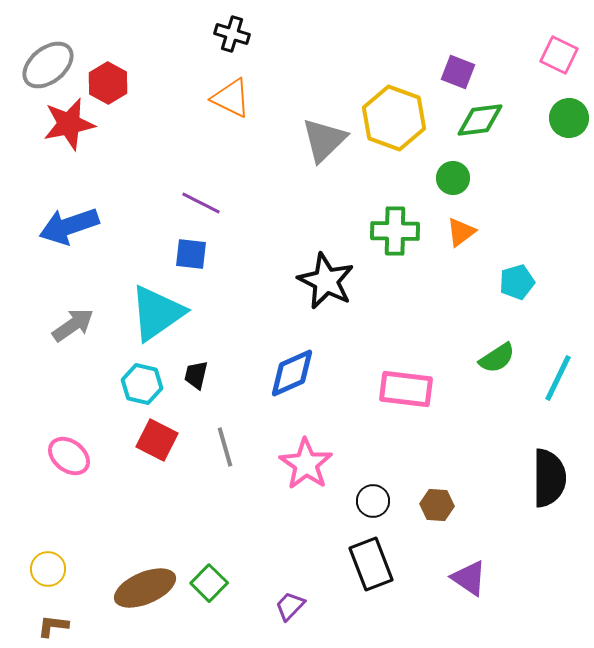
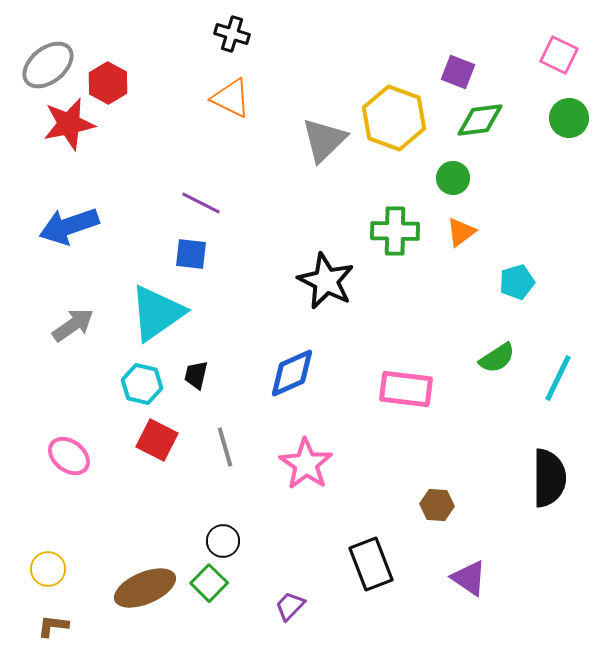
black circle at (373, 501): moved 150 px left, 40 px down
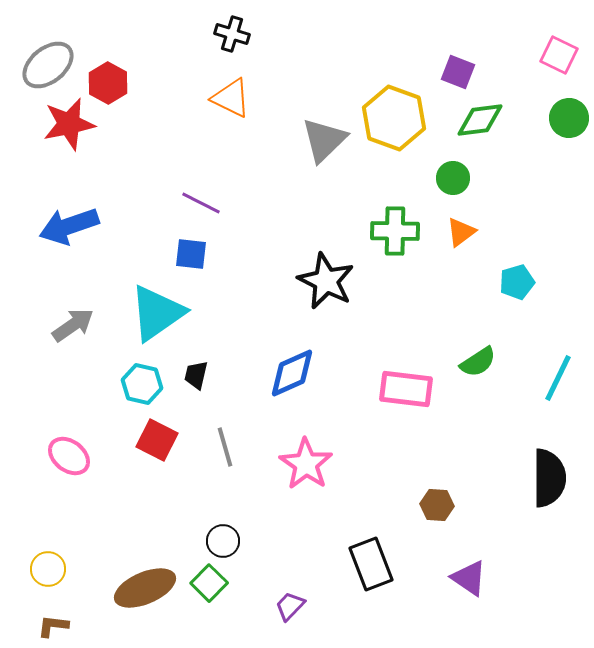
green semicircle at (497, 358): moved 19 px left, 4 px down
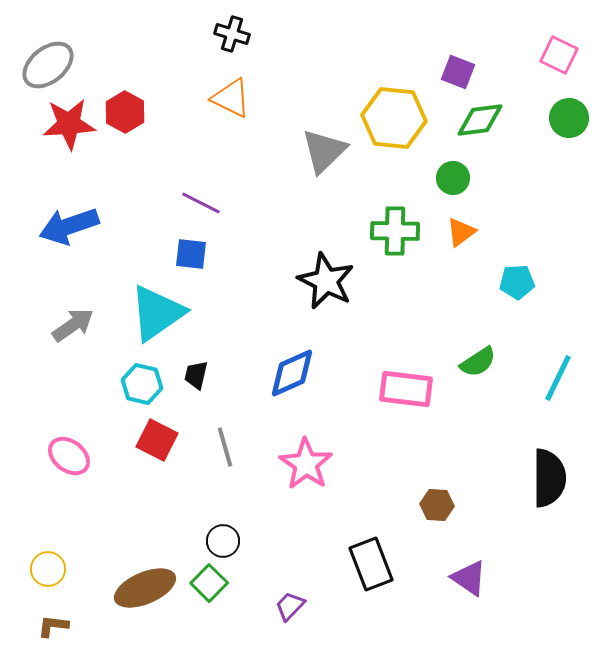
red hexagon at (108, 83): moved 17 px right, 29 px down
yellow hexagon at (394, 118): rotated 14 degrees counterclockwise
red star at (69, 124): rotated 8 degrees clockwise
gray triangle at (324, 140): moved 11 px down
cyan pentagon at (517, 282): rotated 12 degrees clockwise
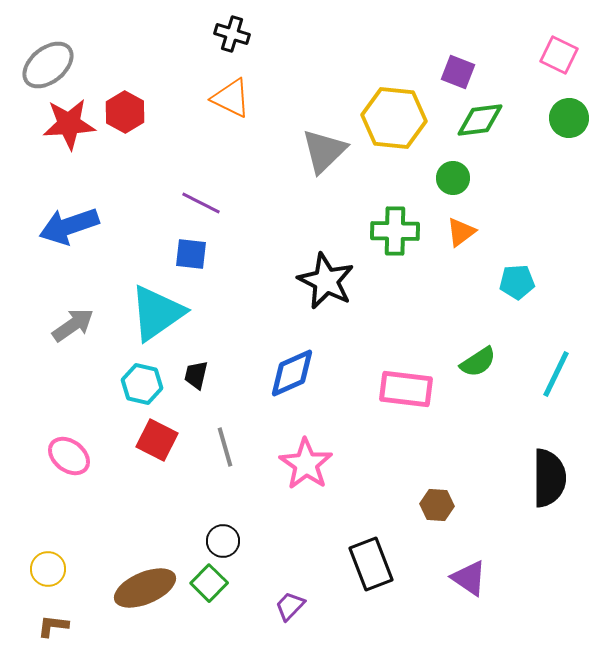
cyan line at (558, 378): moved 2 px left, 4 px up
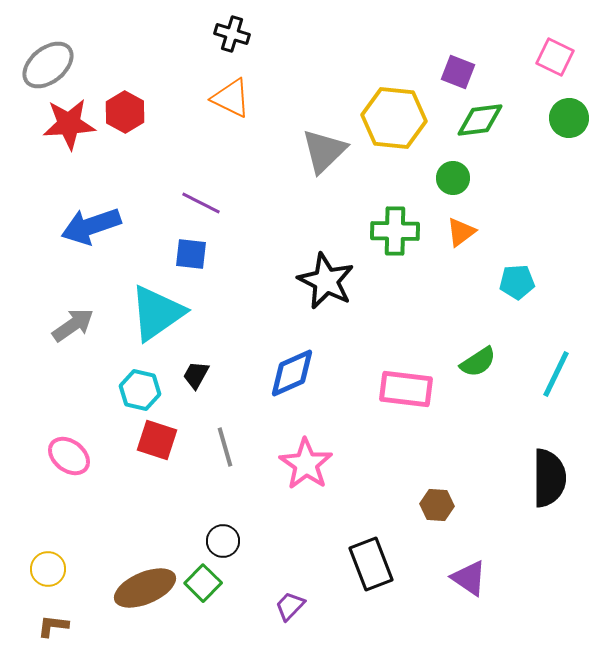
pink square at (559, 55): moved 4 px left, 2 px down
blue arrow at (69, 226): moved 22 px right
black trapezoid at (196, 375): rotated 16 degrees clockwise
cyan hexagon at (142, 384): moved 2 px left, 6 px down
red square at (157, 440): rotated 9 degrees counterclockwise
green square at (209, 583): moved 6 px left
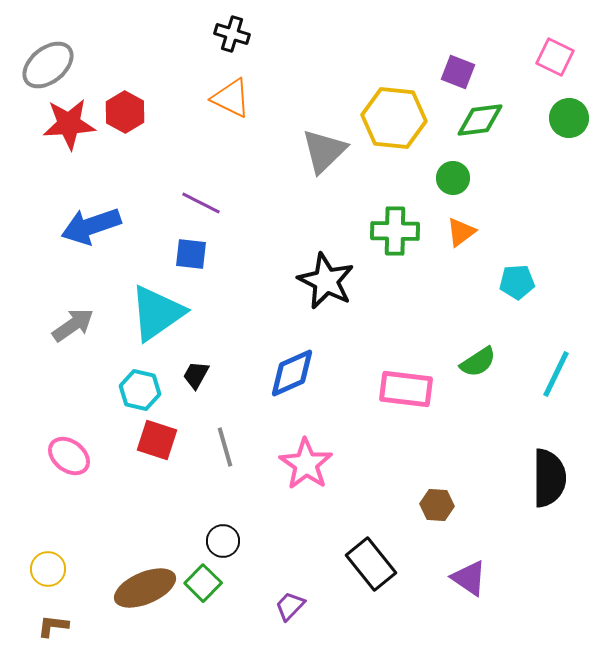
black rectangle at (371, 564): rotated 18 degrees counterclockwise
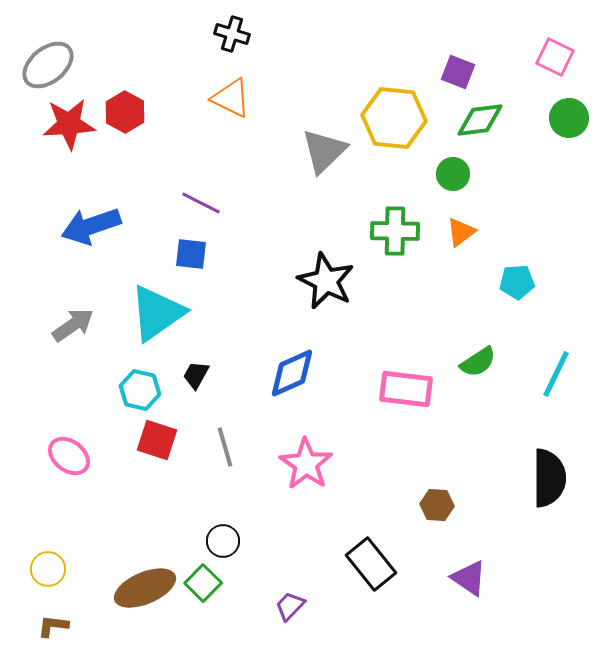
green circle at (453, 178): moved 4 px up
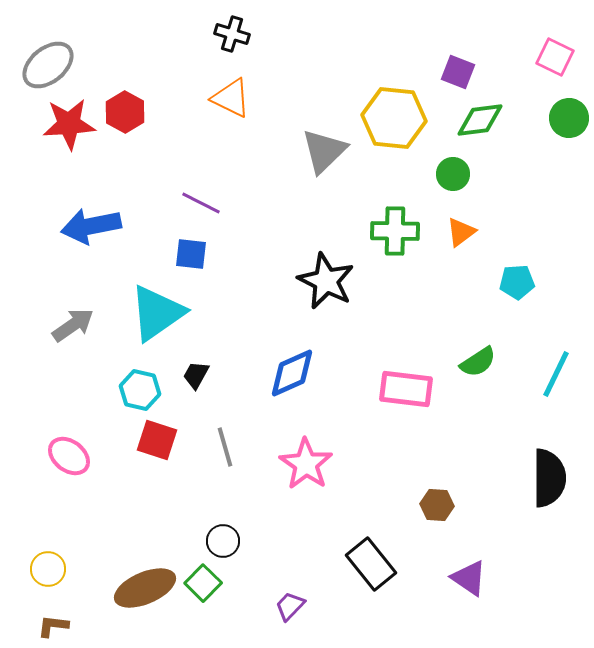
blue arrow at (91, 226): rotated 8 degrees clockwise
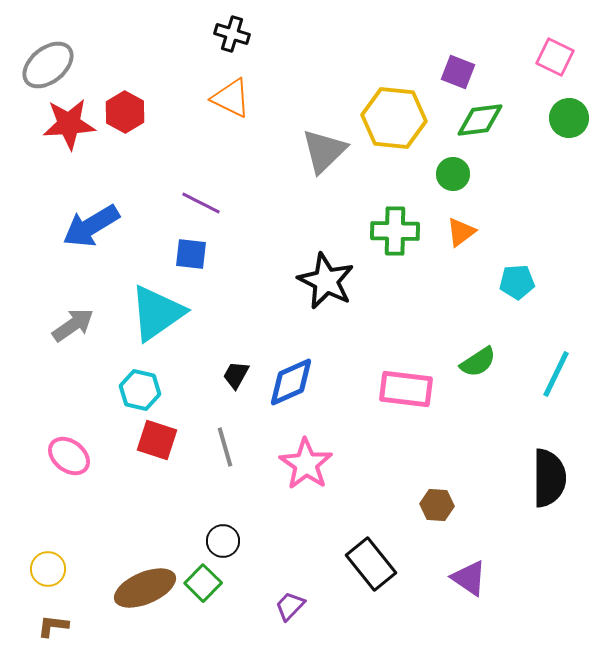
blue arrow at (91, 226): rotated 20 degrees counterclockwise
blue diamond at (292, 373): moved 1 px left, 9 px down
black trapezoid at (196, 375): moved 40 px right
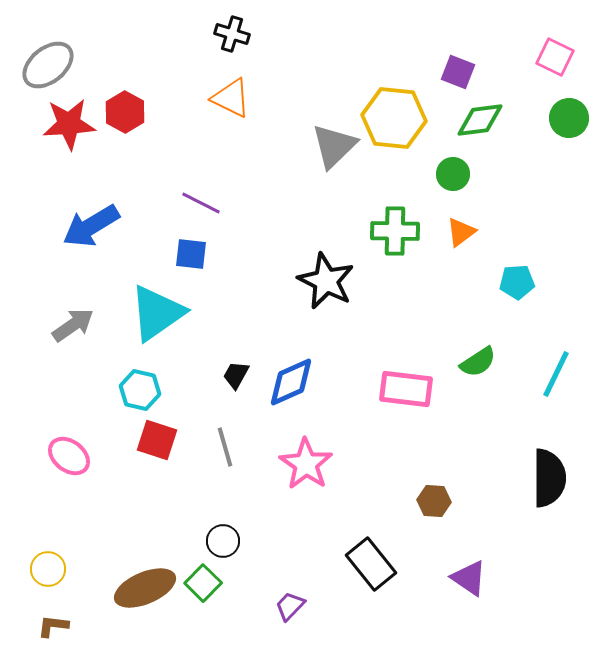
gray triangle at (324, 151): moved 10 px right, 5 px up
brown hexagon at (437, 505): moved 3 px left, 4 px up
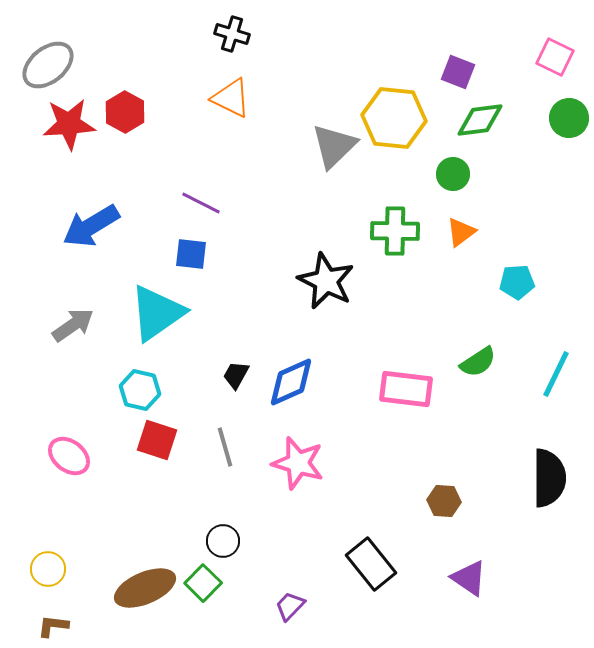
pink star at (306, 464): moved 8 px left, 1 px up; rotated 18 degrees counterclockwise
brown hexagon at (434, 501): moved 10 px right
